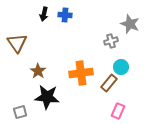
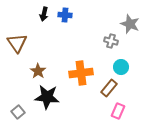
gray cross: rotated 32 degrees clockwise
brown rectangle: moved 5 px down
gray square: moved 2 px left; rotated 24 degrees counterclockwise
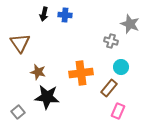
brown triangle: moved 3 px right
brown star: moved 1 px down; rotated 21 degrees counterclockwise
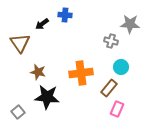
black arrow: moved 2 px left, 10 px down; rotated 40 degrees clockwise
gray star: rotated 18 degrees counterclockwise
pink rectangle: moved 1 px left, 2 px up
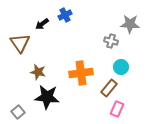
blue cross: rotated 32 degrees counterclockwise
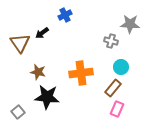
black arrow: moved 9 px down
brown rectangle: moved 4 px right
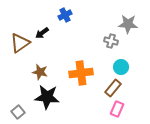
gray star: moved 2 px left
brown triangle: rotated 30 degrees clockwise
brown star: moved 2 px right
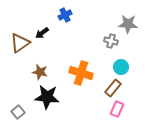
orange cross: rotated 25 degrees clockwise
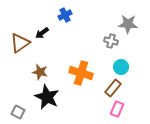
black star: rotated 20 degrees clockwise
gray square: rotated 24 degrees counterclockwise
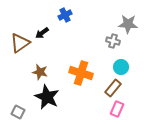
gray cross: moved 2 px right
